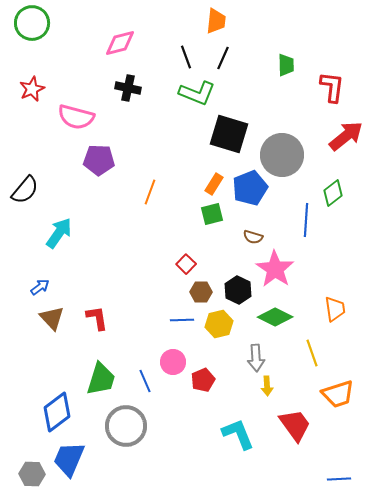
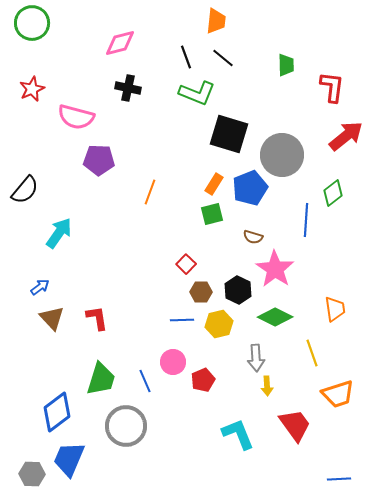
black line at (223, 58): rotated 75 degrees counterclockwise
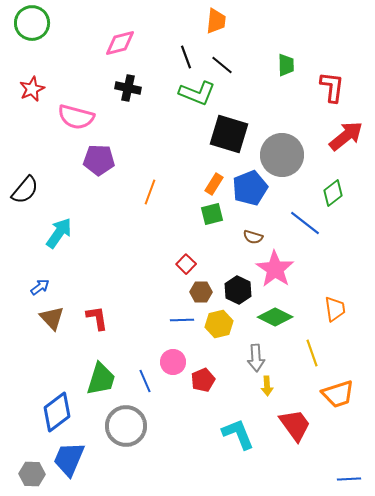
black line at (223, 58): moved 1 px left, 7 px down
blue line at (306, 220): moved 1 px left, 3 px down; rotated 56 degrees counterclockwise
blue line at (339, 479): moved 10 px right
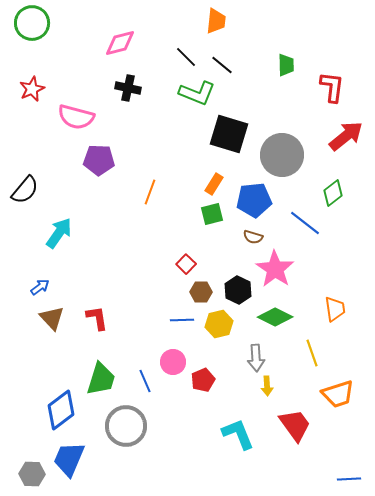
black line at (186, 57): rotated 25 degrees counterclockwise
blue pentagon at (250, 188): moved 4 px right, 12 px down; rotated 16 degrees clockwise
blue diamond at (57, 412): moved 4 px right, 2 px up
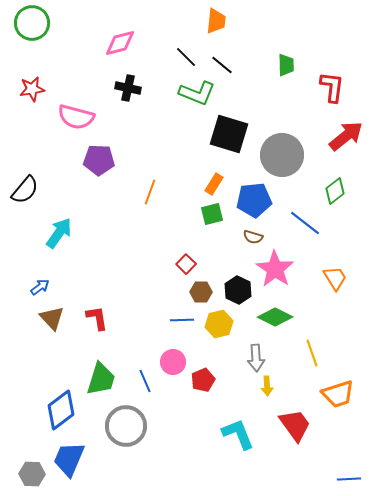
red star at (32, 89): rotated 15 degrees clockwise
green diamond at (333, 193): moved 2 px right, 2 px up
orange trapezoid at (335, 309): moved 31 px up; rotated 24 degrees counterclockwise
